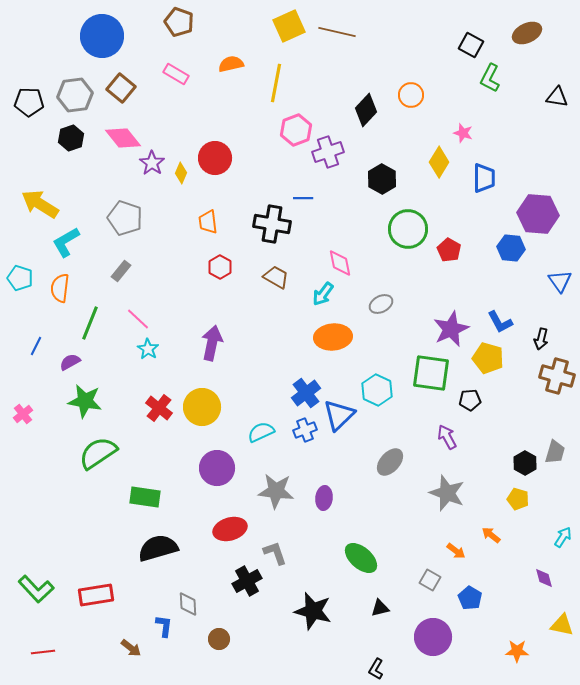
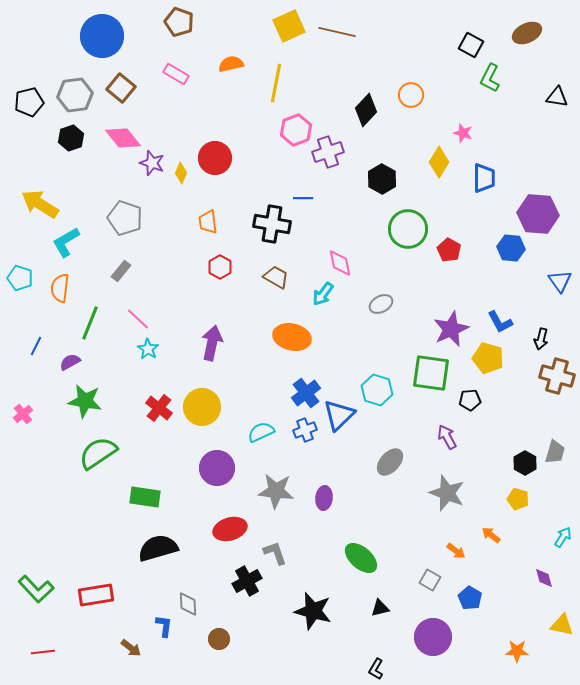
black pentagon at (29, 102): rotated 16 degrees counterclockwise
purple star at (152, 163): rotated 15 degrees counterclockwise
orange ellipse at (333, 337): moved 41 px left; rotated 18 degrees clockwise
cyan hexagon at (377, 390): rotated 8 degrees counterclockwise
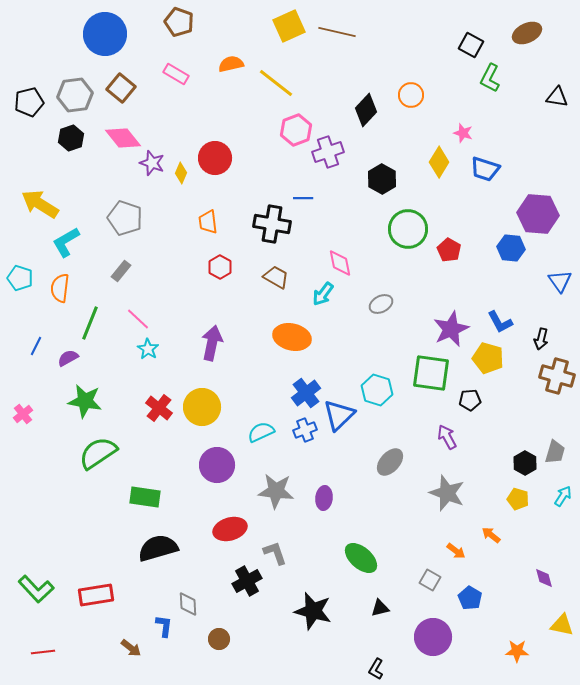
blue circle at (102, 36): moved 3 px right, 2 px up
yellow line at (276, 83): rotated 63 degrees counterclockwise
blue trapezoid at (484, 178): moved 1 px right, 9 px up; rotated 108 degrees clockwise
purple semicircle at (70, 362): moved 2 px left, 4 px up
purple circle at (217, 468): moved 3 px up
cyan arrow at (563, 537): moved 41 px up
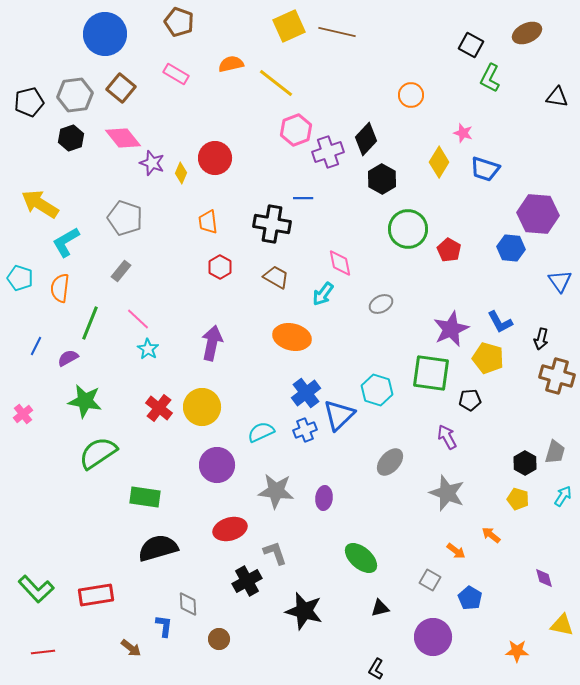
black diamond at (366, 110): moved 29 px down
black star at (313, 611): moved 9 px left
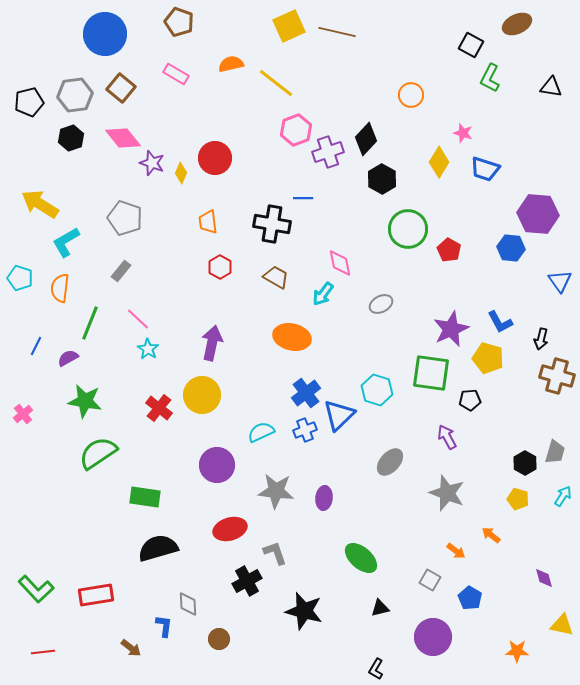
brown ellipse at (527, 33): moved 10 px left, 9 px up
black triangle at (557, 97): moved 6 px left, 10 px up
yellow circle at (202, 407): moved 12 px up
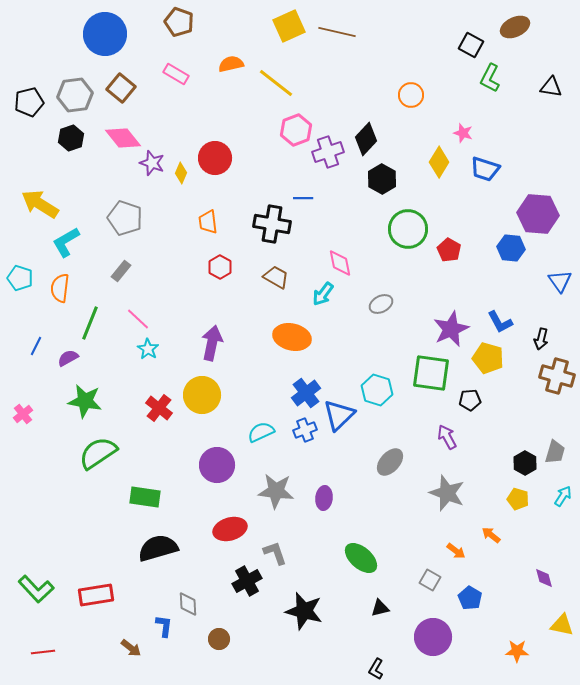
brown ellipse at (517, 24): moved 2 px left, 3 px down
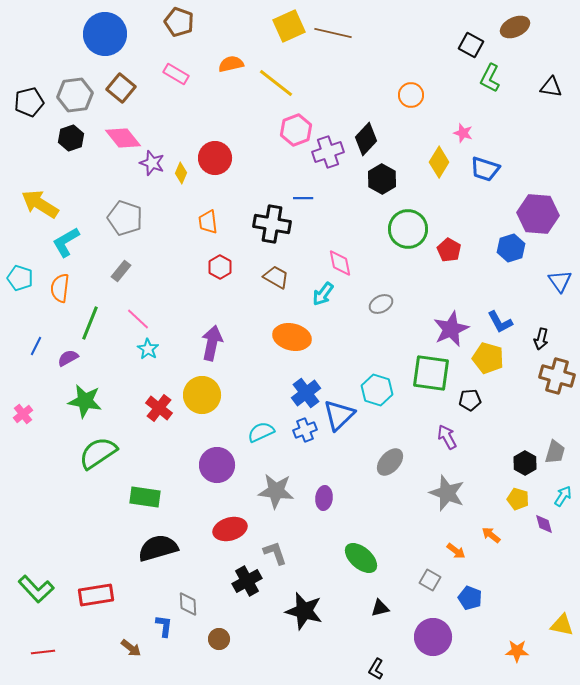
brown line at (337, 32): moved 4 px left, 1 px down
blue hexagon at (511, 248): rotated 24 degrees counterclockwise
purple diamond at (544, 578): moved 54 px up
blue pentagon at (470, 598): rotated 10 degrees counterclockwise
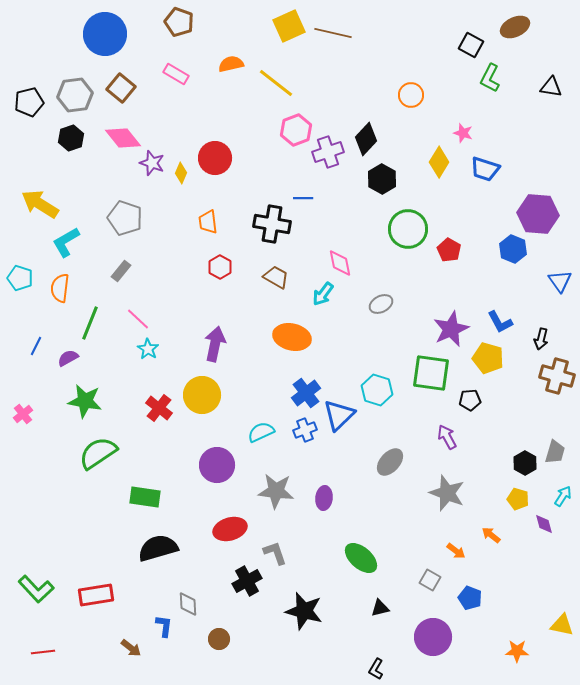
blue hexagon at (511, 248): moved 2 px right, 1 px down; rotated 20 degrees counterclockwise
purple arrow at (212, 343): moved 3 px right, 1 px down
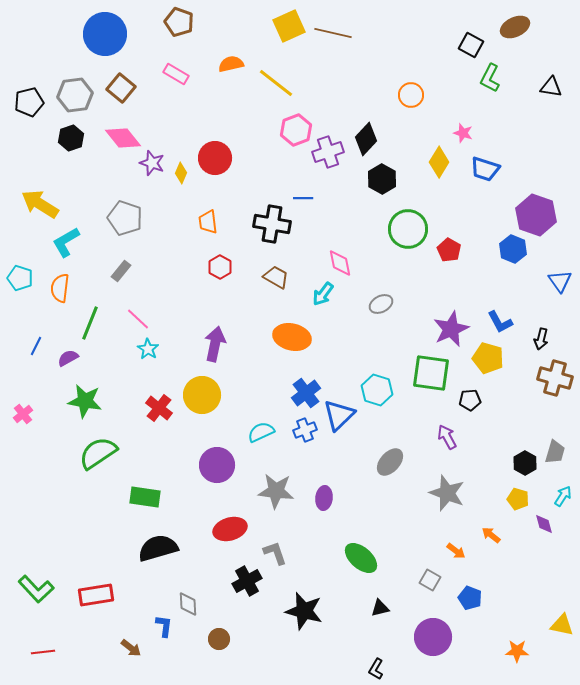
purple hexagon at (538, 214): moved 2 px left, 1 px down; rotated 15 degrees clockwise
brown cross at (557, 376): moved 2 px left, 2 px down
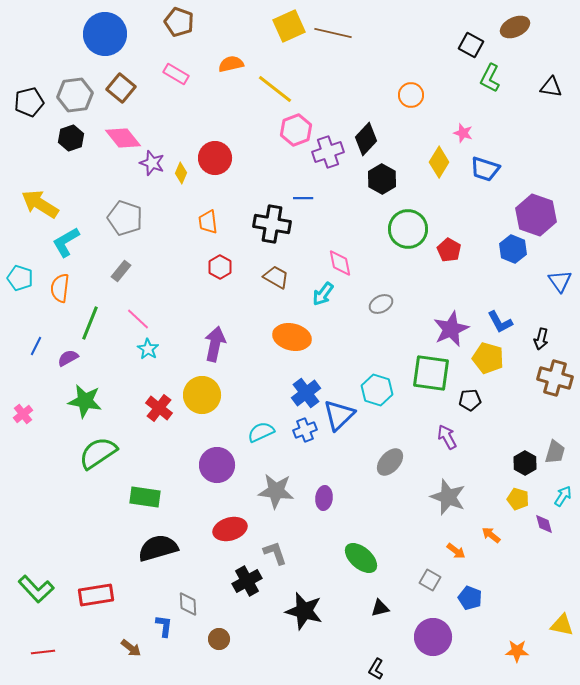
yellow line at (276, 83): moved 1 px left, 6 px down
gray star at (447, 493): moved 1 px right, 4 px down
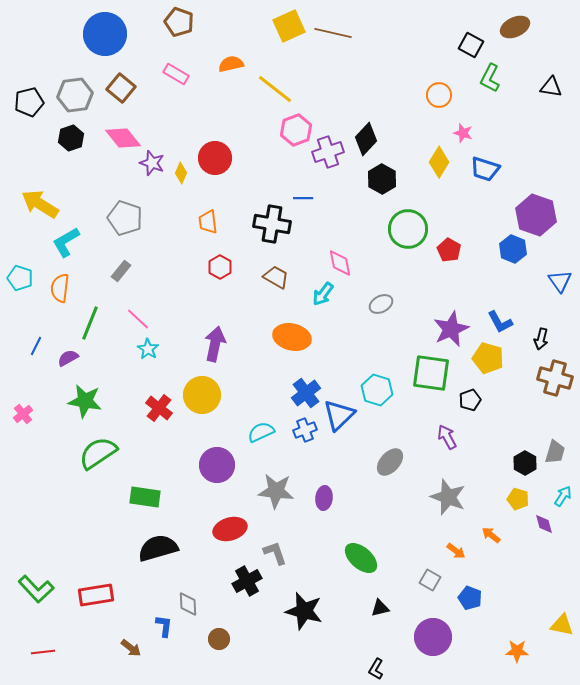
orange circle at (411, 95): moved 28 px right
black pentagon at (470, 400): rotated 15 degrees counterclockwise
